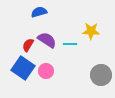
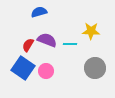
purple semicircle: rotated 12 degrees counterclockwise
gray circle: moved 6 px left, 7 px up
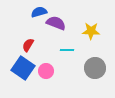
purple semicircle: moved 9 px right, 17 px up
cyan line: moved 3 px left, 6 px down
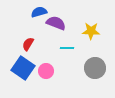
red semicircle: moved 1 px up
cyan line: moved 2 px up
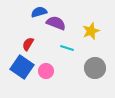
yellow star: rotated 24 degrees counterclockwise
cyan line: rotated 16 degrees clockwise
blue square: moved 1 px left, 1 px up
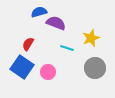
yellow star: moved 7 px down
pink circle: moved 2 px right, 1 px down
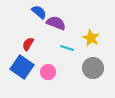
blue semicircle: rotated 56 degrees clockwise
yellow star: rotated 24 degrees counterclockwise
gray circle: moved 2 px left
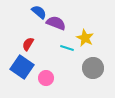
yellow star: moved 6 px left
pink circle: moved 2 px left, 6 px down
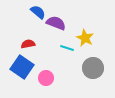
blue semicircle: moved 1 px left
red semicircle: rotated 48 degrees clockwise
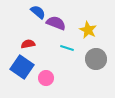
yellow star: moved 3 px right, 8 px up
gray circle: moved 3 px right, 9 px up
